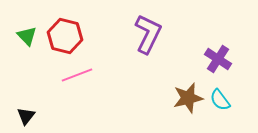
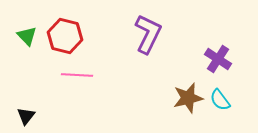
pink line: rotated 24 degrees clockwise
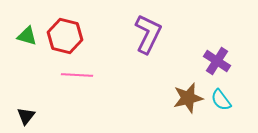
green triangle: rotated 30 degrees counterclockwise
purple cross: moved 1 px left, 2 px down
cyan semicircle: moved 1 px right
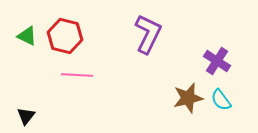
green triangle: rotated 10 degrees clockwise
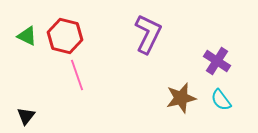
pink line: rotated 68 degrees clockwise
brown star: moved 7 px left
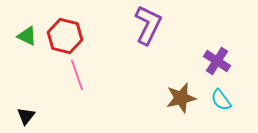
purple L-shape: moved 9 px up
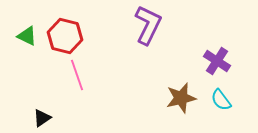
black triangle: moved 16 px right, 2 px down; rotated 18 degrees clockwise
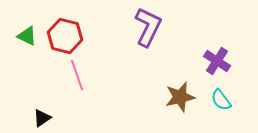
purple L-shape: moved 2 px down
brown star: moved 1 px left, 1 px up
